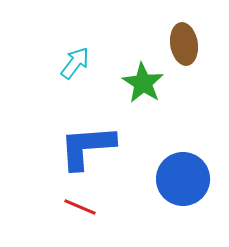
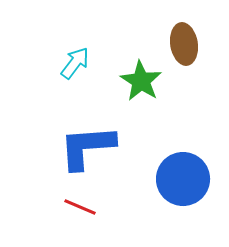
green star: moved 2 px left, 2 px up
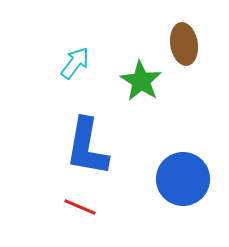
blue L-shape: rotated 76 degrees counterclockwise
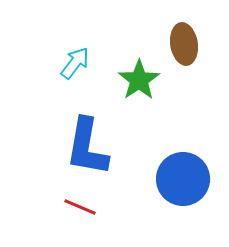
green star: moved 2 px left, 1 px up; rotated 6 degrees clockwise
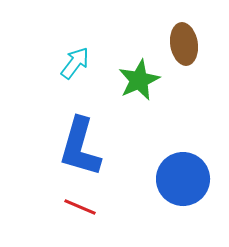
green star: rotated 9 degrees clockwise
blue L-shape: moved 7 px left; rotated 6 degrees clockwise
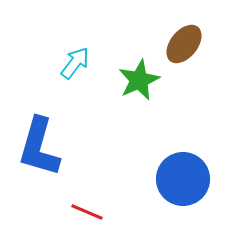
brown ellipse: rotated 48 degrees clockwise
blue L-shape: moved 41 px left
red line: moved 7 px right, 5 px down
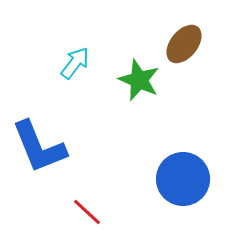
green star: rotated 24 degrees counterclockwise
blue L-shape: rotated 38 degrees counterclockwise
red line: rotated 20 degrees clockwise
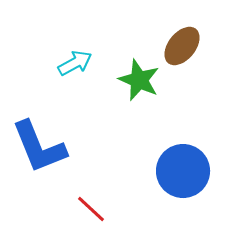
brown ellipse: moved 2 px left, 2 px down
cyan arrow: rotated 24 degrees clockwise
blue circle: moved 8 px up
red line: moved 4 px right, 3 px up
